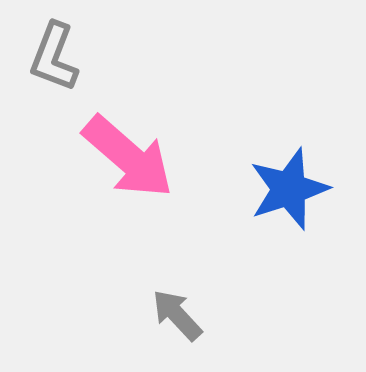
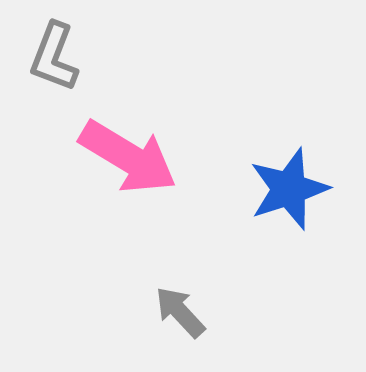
pink arrow: rotated 10 degrees counterclockwise
gray arrow: moved 3 px right, 3 px up
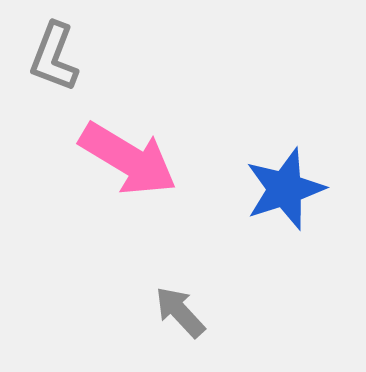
pink arrow: moved 2 px down
blue star: moved 4 px left
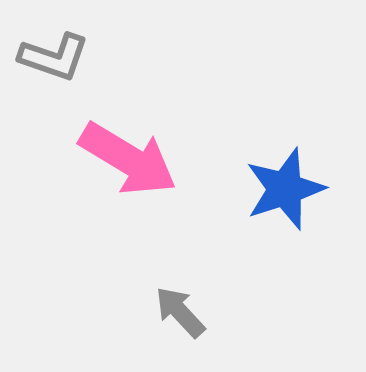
gray L-shape: rotated 92 degrees counterclockwise
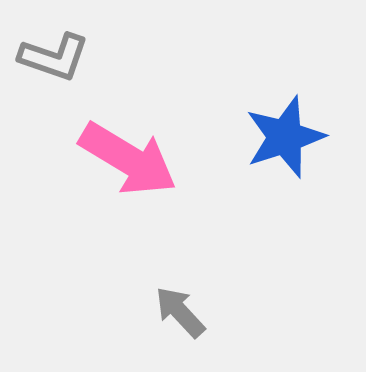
blue star: moved 52 px up
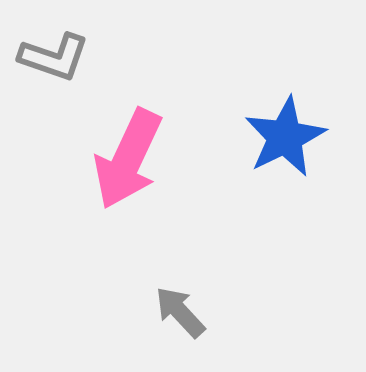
blue star: rotated 8 degrees counterclockwise
pink arrow: rotated 84 degrees clockwise
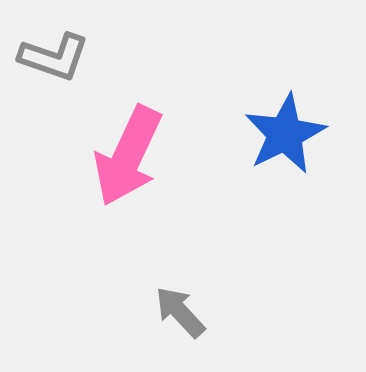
blue star: moved 3 px up
pink arrow: moved 3 px up
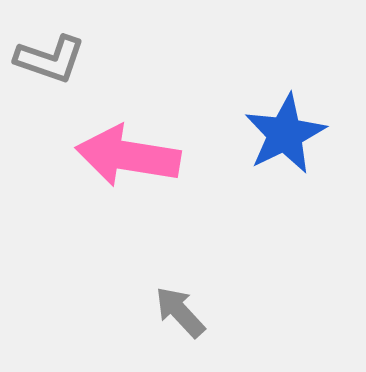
gray L-shape: moved 4 px left, 2 px down
pink arrow: rotated 74 degrees clockwise
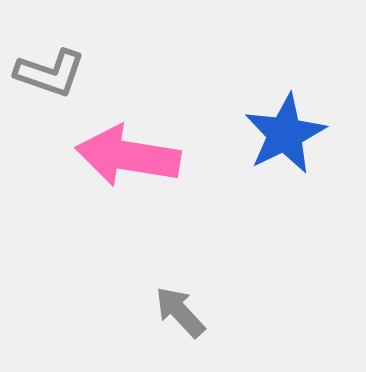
gray L-shape: moved 14 px down
